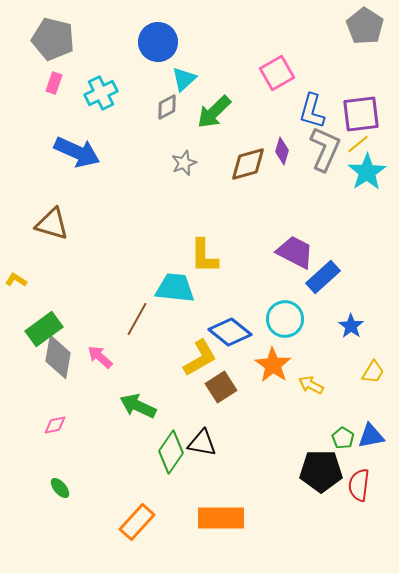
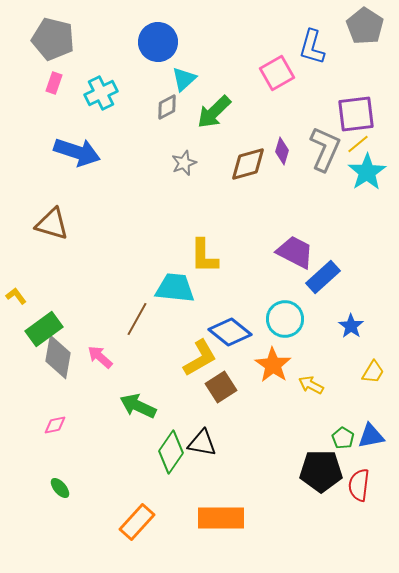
blue L-shape at (312, 111): moved 64 px up
purple square at (361, 114): moved 5 px left
blue arrow at (77, 152): rotated 6 degrees counterclockwise
yellow L-shape at (16, 280): moved 16 px down; rotated 20 degrees clockwise
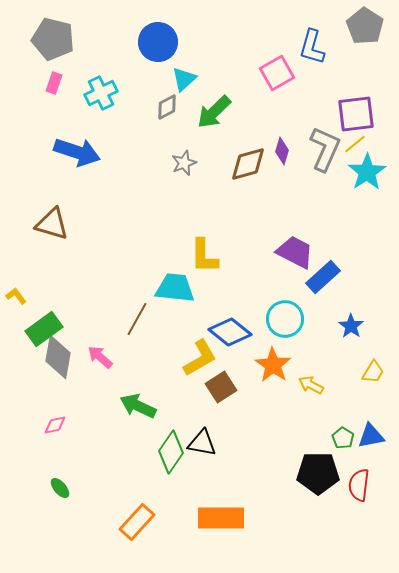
yellow line at (358, 144): moved 3 px left
black pentagon at (321, 471): moved 3 px left, 2 px down
